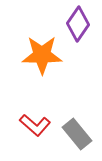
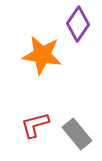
orange star: rotated 9 degrees clockwise
red L-shape: rotated 124 degrees clockwise
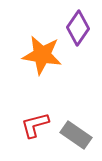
purple diamond: moved 4 px down
gray rectangle: moved 1 px left, 1 px down; rotated 16 degrees counterclockwise
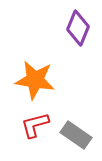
purple diamond: rotated 12 degrees counterclockwise
orange star: moved 7 px left, 25 px down
